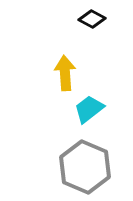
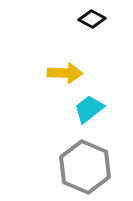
yellow arrow: rotated 96 degrees clockwise
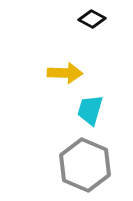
cyan trapezoid: moved 1 px right, 1 px down; rotated 36 degrees counterclockwise
gray hexagon: moved 2 px up
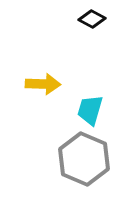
yellow arrow: moved 22 px left, 11 px down
gray hexagon: moved 1 px left, 6 px up
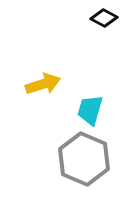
black diamond: moved 12 px right, 1 px up
yellow arrow: rotated 20 degrees counterclockwise
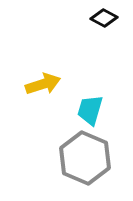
gray hexagon: moved 1 px right, 1 px up
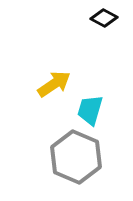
yellow arrow: moved 11 px right; rotated 16 degrees counterclockwise
gray hexagon: moved 9 px left, 1 px up
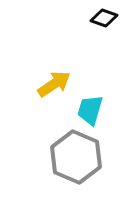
black diamond: rotated 8 degrees counterclockwise
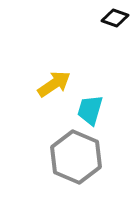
black diamond: moved 11 px right
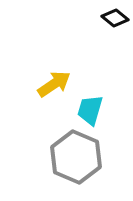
black diamond: rotated 20 degrees clockwise
